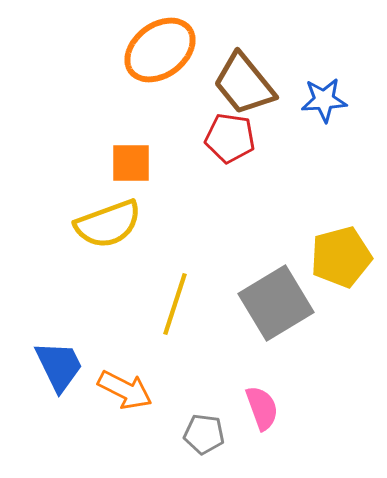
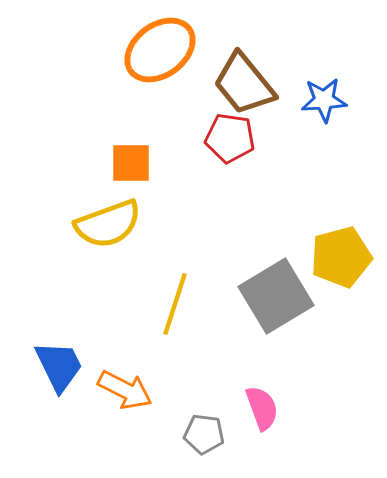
gray square: moved 7 px up
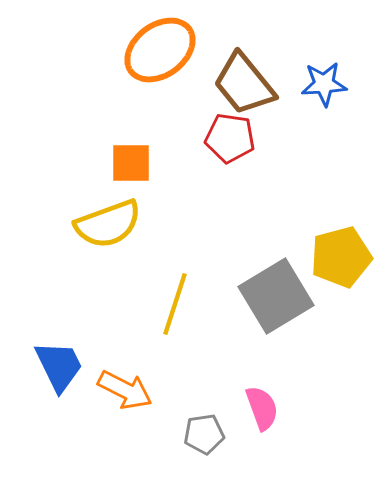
blue star: moved 16 px up
gray pentagon: rotated 15 degrees counterclockwise
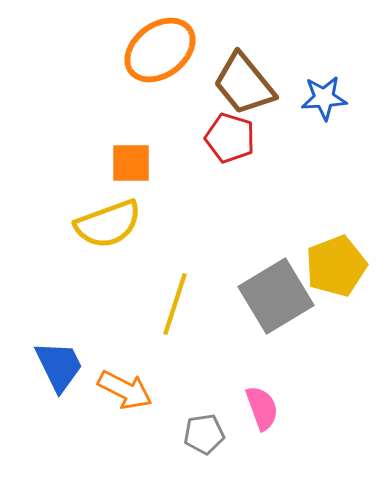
blue star: moved 14 px down
red pentagon: rotated 9 degrees clockwise
yellow pentagon: moved 5 px left, 9 px down; rotated 6 degrees counterclockwise
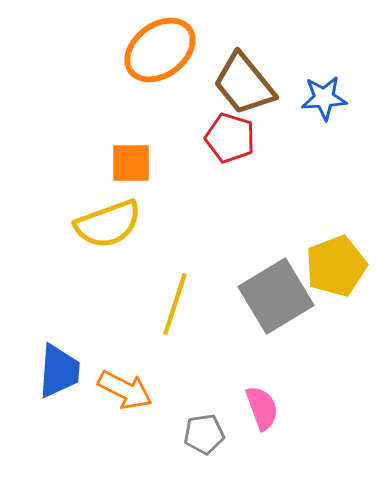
blue trapezoid: moved 5 px down; rotated 30 degrees clockwise
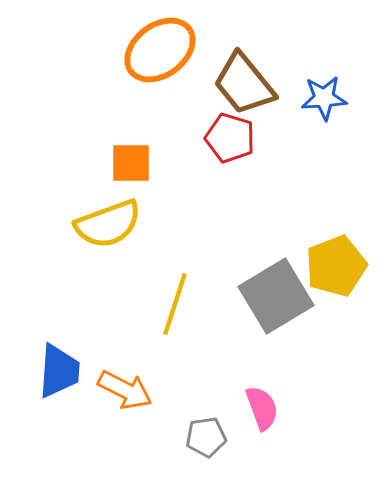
gray pentagon: moved 2 px right, 3 px down
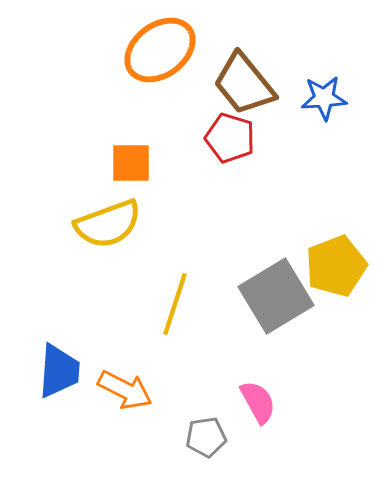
pink semicircle: moved 4 px left, 6 px up; rotated 9 degrees counterclockwise
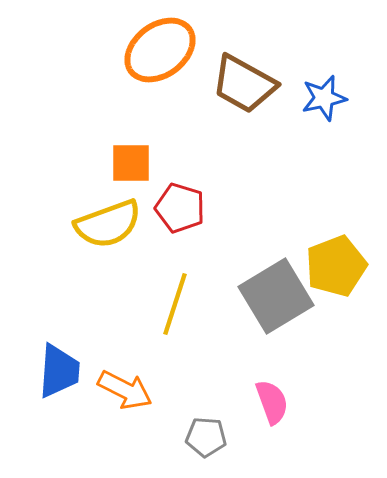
brown trapezoid: rotated 22 degrees counterclockwise
blue star: rotated 9 degrees counterclockwise
red pentagon: moved 50 px left, 70 px down
pink semicircle: moved 14 px right; rotated 9 degrees clockwise
gray pentagon: rotated 12 degrees clockwise
